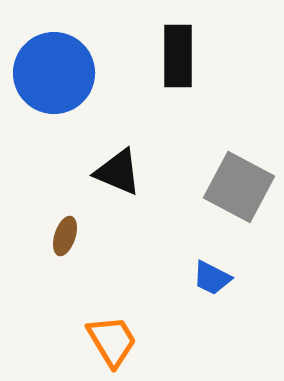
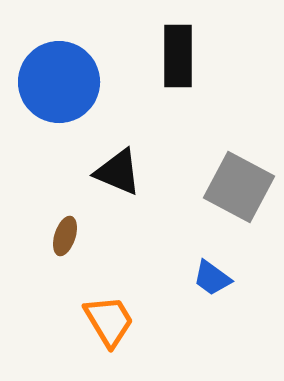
blue circle: moved 5 px right, 9 px down
blue trapezoid: rotated 9 degrees clockwise
orange trapezoid: moved 3 px left, 20 px up
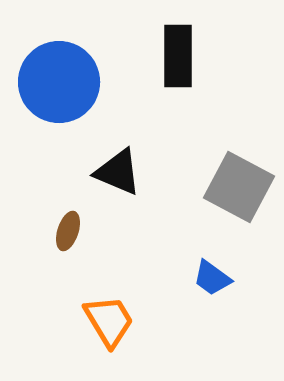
brown ellipse: moved 3 px right, 5 px up
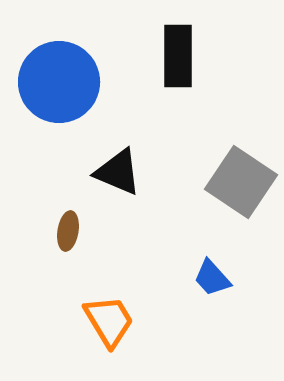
gray square: moved 2 px right, 5 px up; rotated 6 degrees clockwise
brown ellipse: rotated 9 degrees counterclockwise
blue trapezoid: rotated 12 degrees clockwise
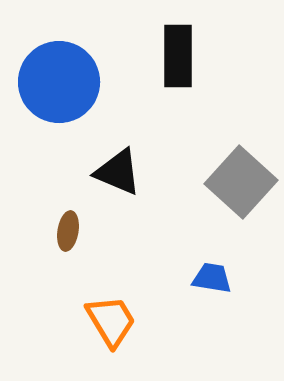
gray square: rotated 8 degrees clockwise
blue trapezoid: rotated 141 degrees clockwise
orange trapezoid: moved 2 px right
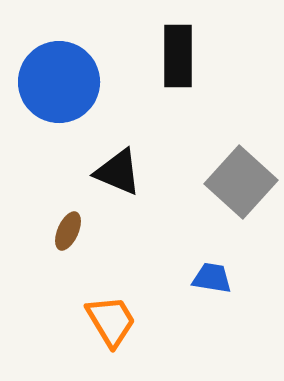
brown ellipse: rotated 15 degrees clockwise
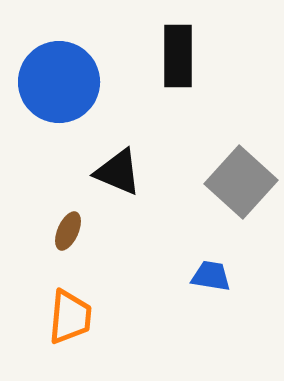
blue trapezoid: moved 1 px left, 2 px up
orange trapezoid: moved 41 px left, 4 px up; rotated 36 degrees clockwise
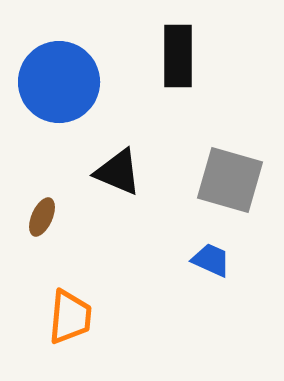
gray square: moved 11 px left, 2 px up; rotated 26 degrees counterclockwise
brown ellipse: moved 26 px left, 14 px up
blue trapezoid: moved 16 px up; rotated 15 degrees clockwise
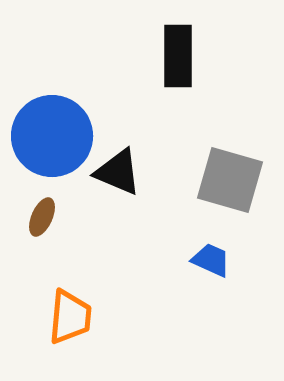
blue circle: moved 7 px left, 54 px down
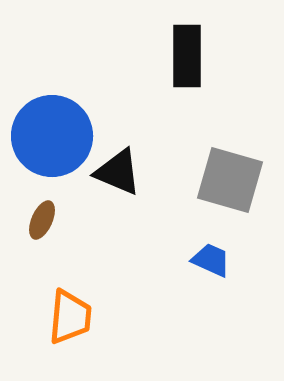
black rectangle: moved 9 px right
brown ellipse: moved 3 px down
